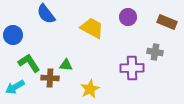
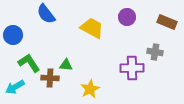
purple circle: moved 1 px left
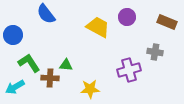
yellow trapezoid: moved 6 px right, 1 px up
purple cross: moved 3 px left, 2 px down; rotated 15 degrees counterclockwise
yellow star: rotated 24 degrees clockwise
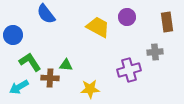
brown rectangle: rotated 60 degrees clockwise
gray cross: rotated 14 degrees counterclockwise
green L-shape: moved 1 px right, 1 px up
cyan arrow: moved 4 px right
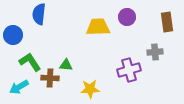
blue semicircle: moved 7 px left; rotated 45 degrees clockwise
yellow trapezoid: rotated 30 degrees counterclockwise
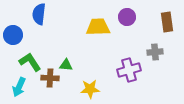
cyan arrow: rotated 36 degrees counterclockwise
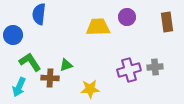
gray cross: moved 15 px down
green triangle: rotated 24 degrees counterclockwise
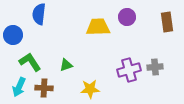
brown cross: moved 6 px left, 10 px down
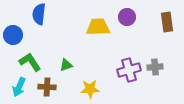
brown cross: moved 3 px right, 1 px up
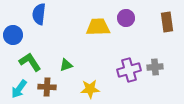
purple circle: moved 1 px left, 1 px down
cyan arrow: moved 2 px down; rotated 12 degrees clockwise
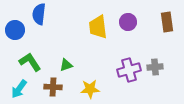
purple circle: moved 2 px right, 4 px down
yellow trapezoid: rotated 95 degrees counterclockwise
blue circle: moved 2 px right, 5 px up
brown cross: moved 6 px right
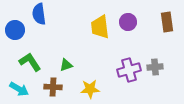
blue semicircle: rotated 15 degrees counterclockwise
yellow trapezoid: moved 2 px right
cyan arrow: rotated 96 degrees counterclockwise
